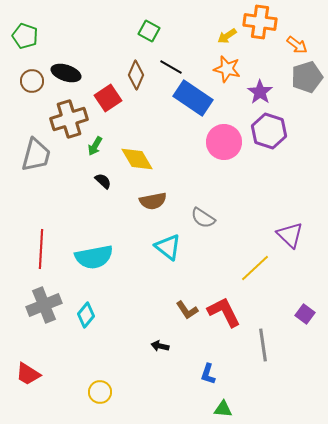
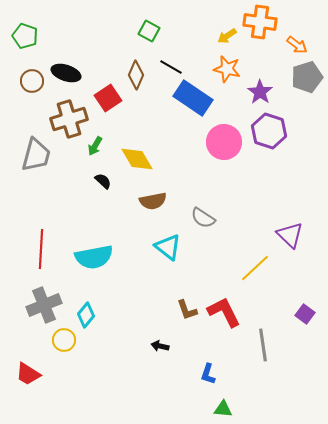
brown L-shape: rotated 15 degrees clockwise
yellow circle: moved 36 px left, 52 px up
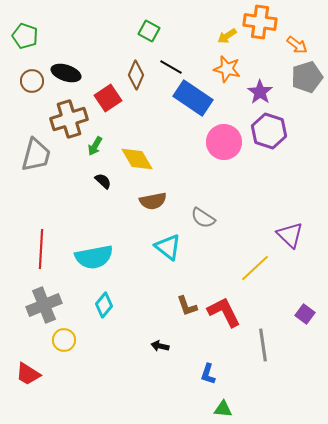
brown L-shape: moved 4 px up
cyan diamond: moved 18 px right, 10 px up
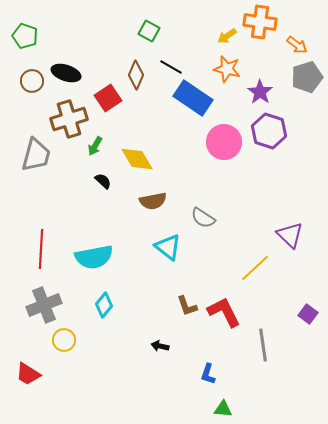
purple square: moved 3 px right
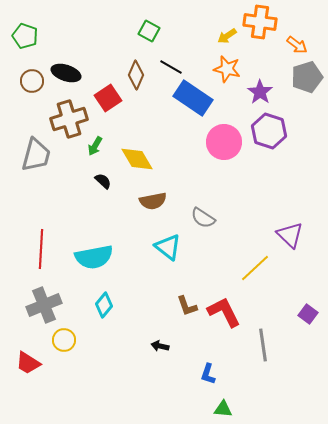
red trapezoid: moved 11 px up
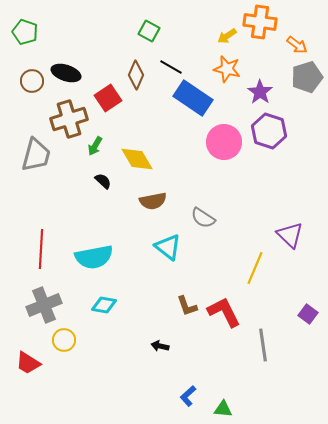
green pentagon: moved 4 px up
yellow line: rotated 24 degrees counterclockwise
cyan diamond: rotated 60 degrees clockwise
blue L-shape: moved 20 px left, 22 px down; rotated 30 degrees clockwise
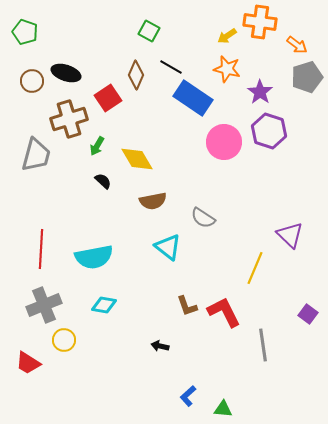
green arrow: moved 2 px right
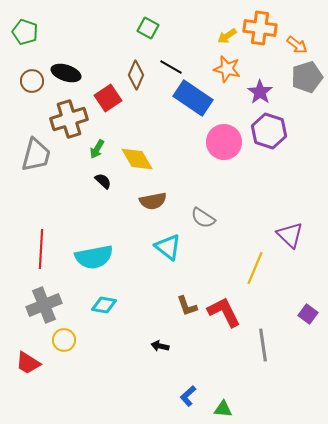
orange cross: moved 6 px down
green square: moved 1 px left, 3 px up
green arrow: moved 3 px down
